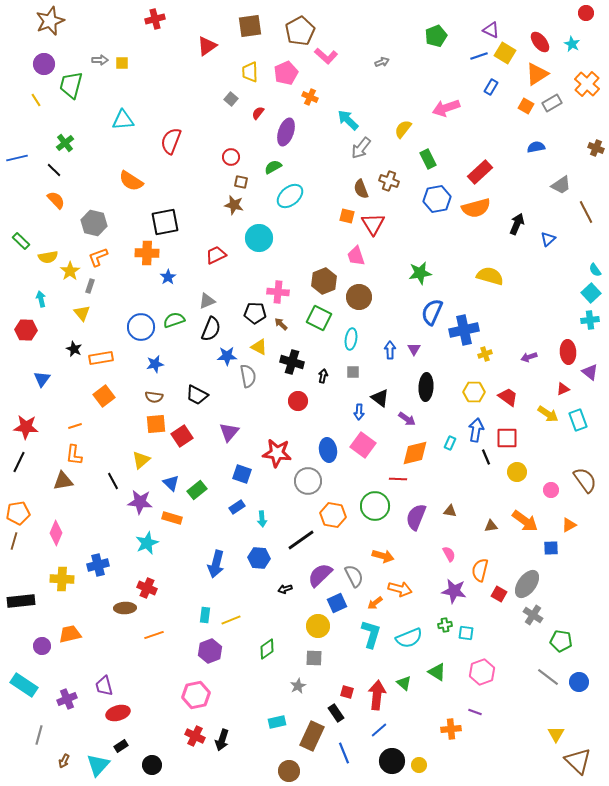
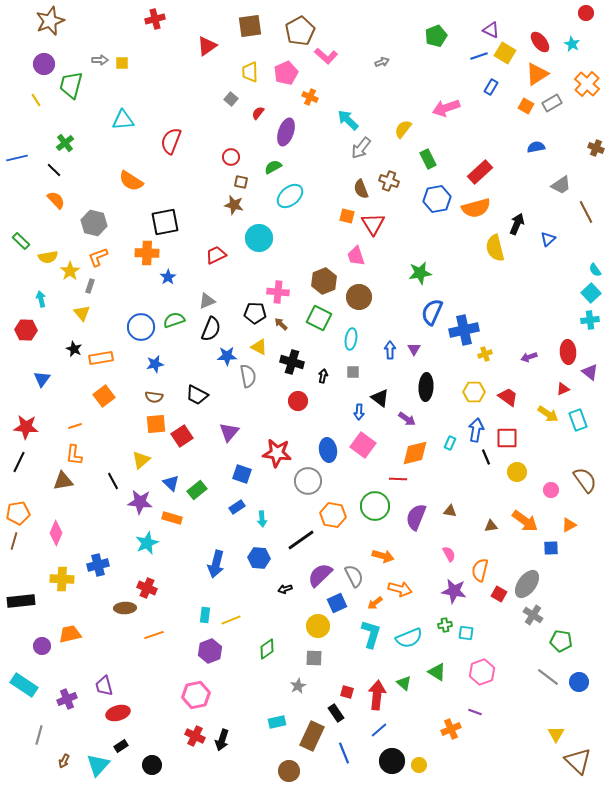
yellow semicircle at (490, 276): moved 5 px right, 28 px up; rotated 120 degrees counterclockwise
orange cross at (451, 729): rotated 18 degrees counterclockwise
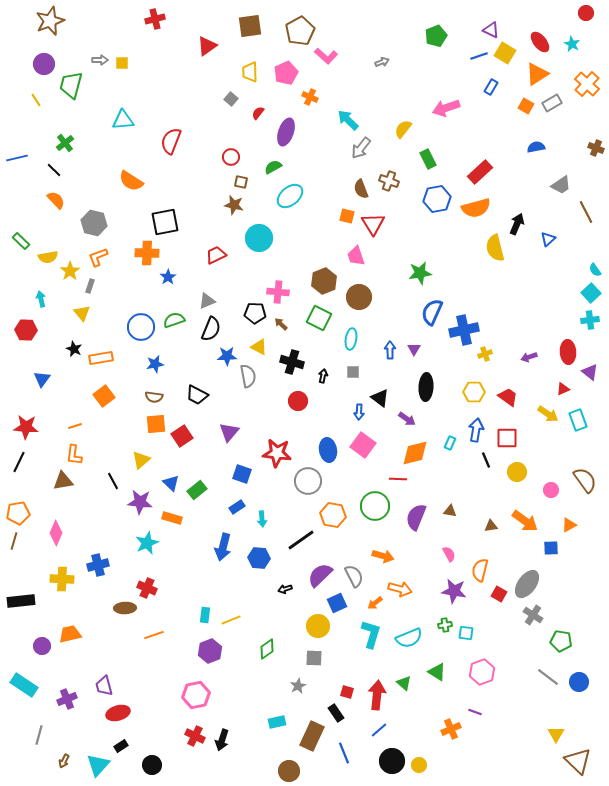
black line at (486, 457): moved 3 px down
blue arrow at (216, 564): moved 7 px right, 17 px up
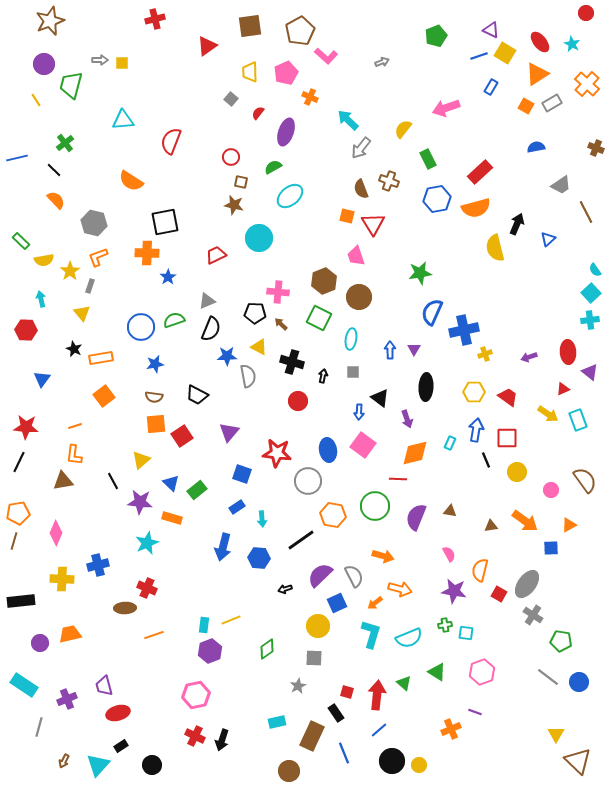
yellow semicircle at (48, 257): moved 4 px left, 3 px down
purple arrow at (407, 419): rotated 36 degrees clockwise
cyan rectangle at (205, 615): moved 1 px left, 10 px down
purple circle at (42, 646): moved 2 px left, 3 px up
gray line at (39, 735): moved 8 px up
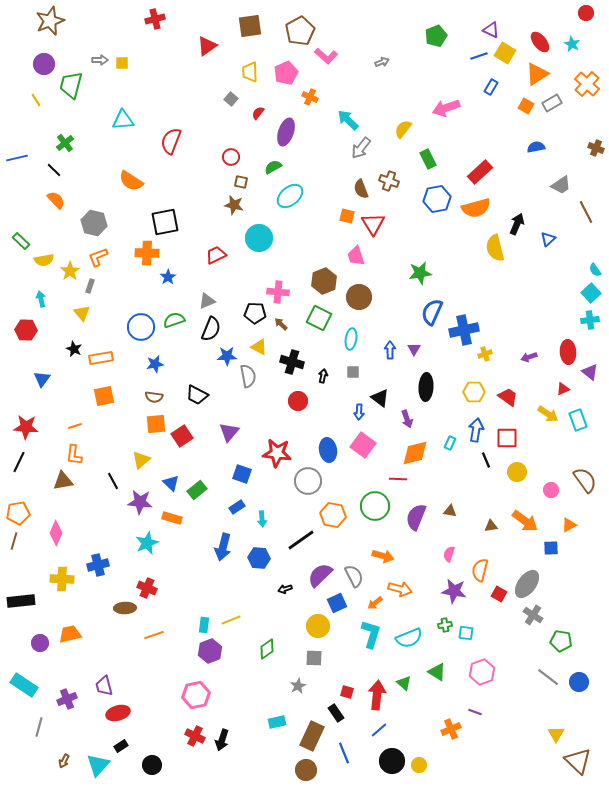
orange square at (104, 396): rotated 25 degrees clockwise
pink semicircle at (449, 554): rotated 133 degrees counterclockwise
brown circle at (289, 771): moved 17 px right, 1 px up
